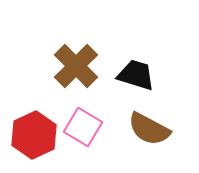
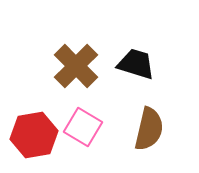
black trapezoid: moved 11 px up
brown semicircle: rotated 105 degrees counterclockwise
red hexagon: rotated 15 degrees clockwise
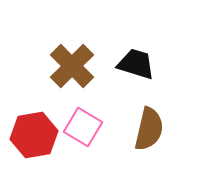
brown cross: moved 4 px left
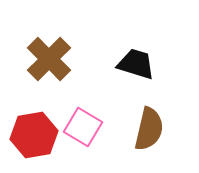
brown cross: moved 23 px left, 7 px up
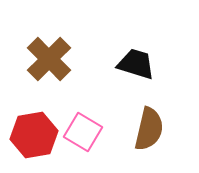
pink square: moved 5 px down
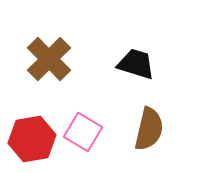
red hexagon: moved 2 px left, 4 px down
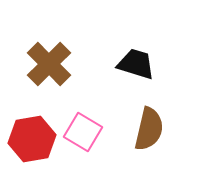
brown cross: moved 5 px down
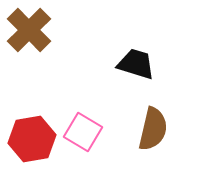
brown cross: moved 20 px left, 34 px up
brown semicircle: moved 4 px right
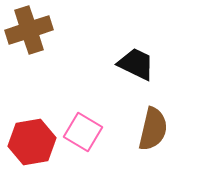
brown cross: rotated 27 degrees clockwise
black trapezoid: rotated 9 degrees clockwise
red hexagon: moved 3 px down
